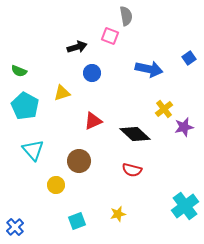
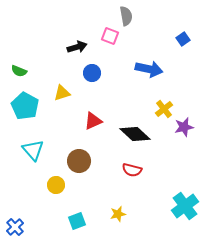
blue square: moved 6 px left, 19 px up
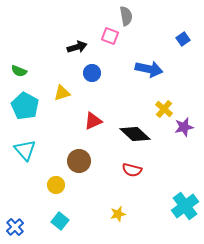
yellow cross: rotated 12 degrees counterclockwise
cyan triangle: moved 8 px left
cyan square: moved 17 px left; rotated 30 degrees counterclockwise
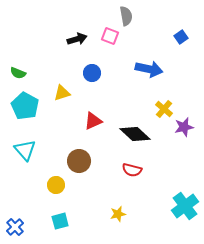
blue square: moved 2 px left, 2 px up
black arrow: moved 8 px up
green semicircle: moved 1 px left, 2 px down
cyan square: rotated 36 degrees clockwise
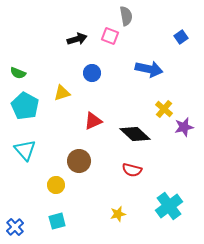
cyan cross: moved 16 px left
cyan square: moved 3 px left
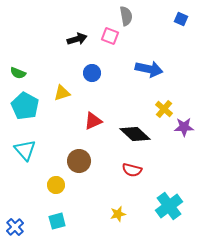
blue square: moved 18 px up; rotated 32 degrees counterclockwise
purple star: rotated 12 degrees clockwise
